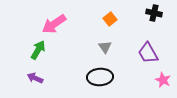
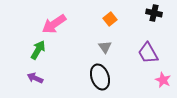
black ellipse: rotated 75 degrees clockwise
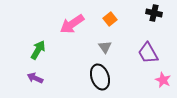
pink arrow: moved 18 px right
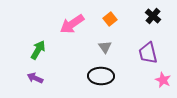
black cross: moved 1 px left, 3 px down; rotated 28 degrees clockwise
purple trapezoid: rotated 15 degrees clockwise
black ellipse: moved 1 px right, 1 px up; rotated 70 degrees counterclockwise
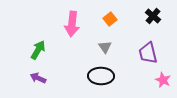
pink arrow: rotated 50 degrees counterclockwise
purple arrow: moved 3 px right
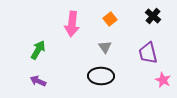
purple arrow: moved 3 px down
